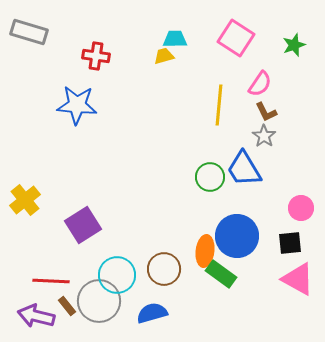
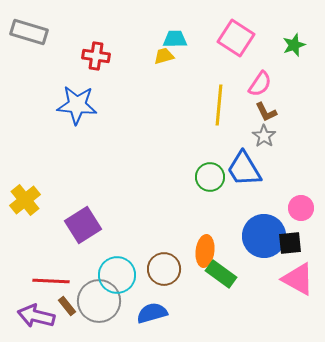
blue circle: moved 27 px right
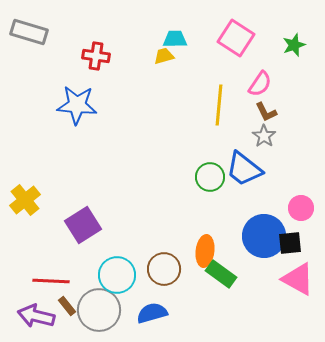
blue trapezoid: rotated 21 degrees counterclockwise
gray circle: moved 9 px down
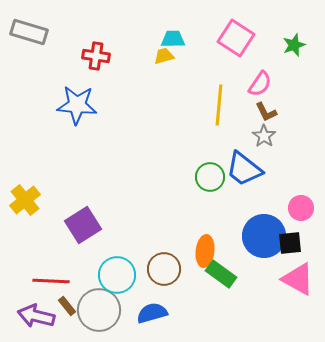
cyan trapezoid: moved 2 px left
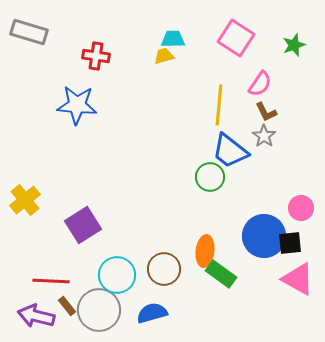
blue trapezoid: moved 14 px left, 18 px up
